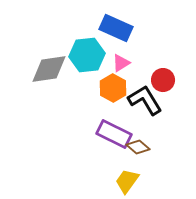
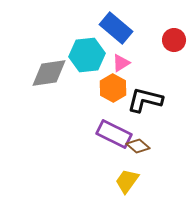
blue rectangle: rotated 16 degrees clockwise
gray diamond: moved 4 px down
red circle: moved 11 px right, 40 px up
black L-shape: rotated 45 degrees counterclockwise
brown diamond: moved 1 px up
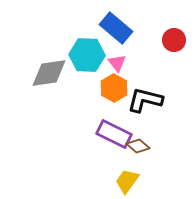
cyan hexagon: rotated 8 degrees clockwise
pink triangle: moved 4 px left; rotated 36 degrees counterclockwise
orange hexagon: moved 1 px right
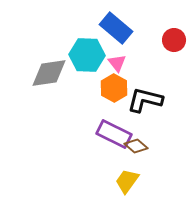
brown diamond: moved 2 px left
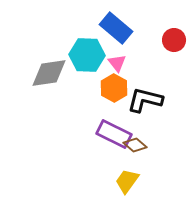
brown diamond: moved 1 px left, 1 px up
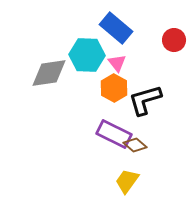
black L-shape: rotated 30 degrees counterclockwise
